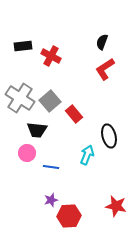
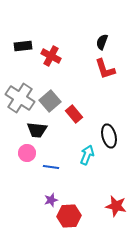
red L-shape: rotated 75 degrees counterclockwise
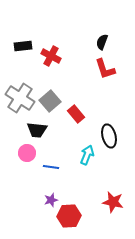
red rectangle: moved 2 px right
red star: moved 3 px left, 4 px up
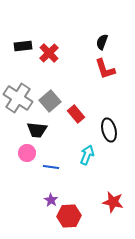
red cross: moved 2 px left, 3 px up; rotated 18 degrees clockwise
gray cross: moved 2 px left
black ellipse: moved 6 px up
purple star: rotated 24 degrees counterclockwise
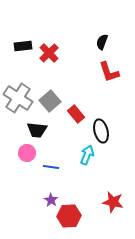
red L-shape: moved 4 px right, 3 px down
black ellipse: moved 8 px left, 1 px down
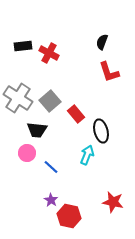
red cross: rotated 18 degrees counterclockwise
blue line: rotated 35 degrees clockwise
red hexagon: rotated 15 degrees clockwise
